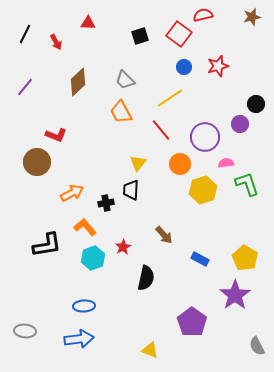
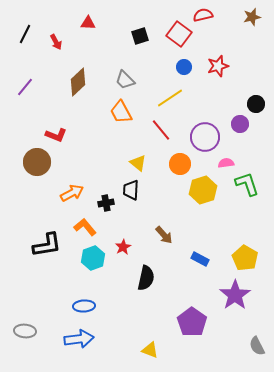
yellow triangle at (138, 163): rotated 30 degrees counterclockwise
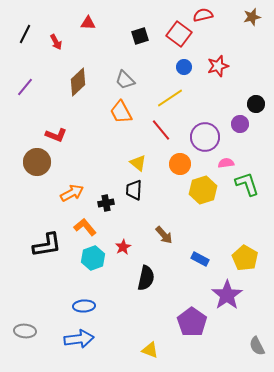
black trapezoid at (131, 190): moved 3 px right
purple star at (235, 295): moved 8 px left
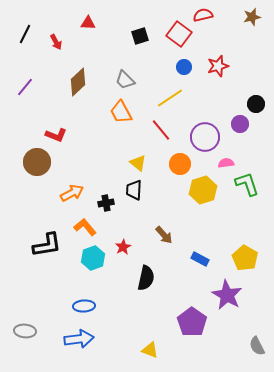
purple star at (227, 295): rotated 8 degrees counterclockwise
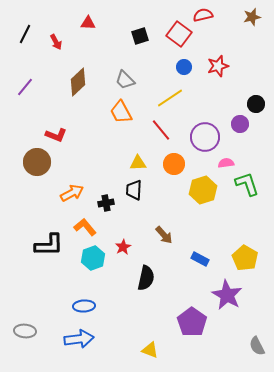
yellow triangle at (138, 163): rotated 42 degrees counterclockwise
orange circle at (180, 164): moved 6 px left
black L-shape at (47, 245): moved 2 px right; rotated 8 degrees clockwise
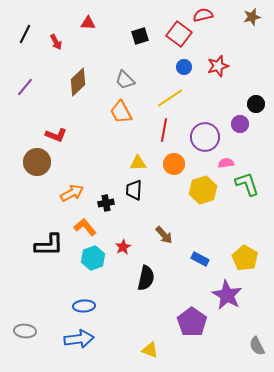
red line at (161, 130): moved 3 px right; rotated 50 degrees clockwise
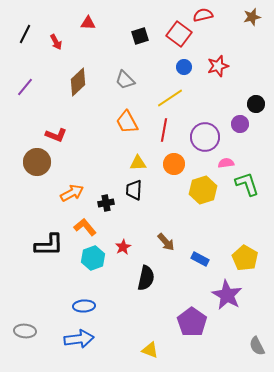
orange trapezoid at (121, 112): moved 6 px right, 10 px down
brown arrow at (164, 235): moved 2 px right, 7 px down
